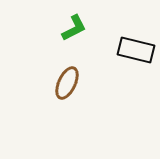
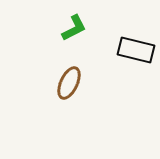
brown ellipse: moved 2 px right
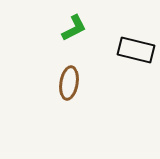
brown ellipse: rotated 16 degrees counterclockwise
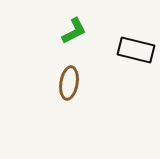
green L-shape: moved 3 px down
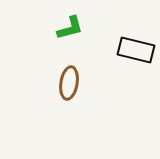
green L-shape: moved 4 px left, 3 px up; rotated 12 degrees clockwise
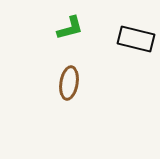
black rectangle: moved 11 px up
